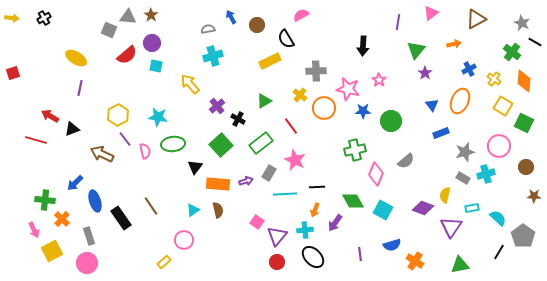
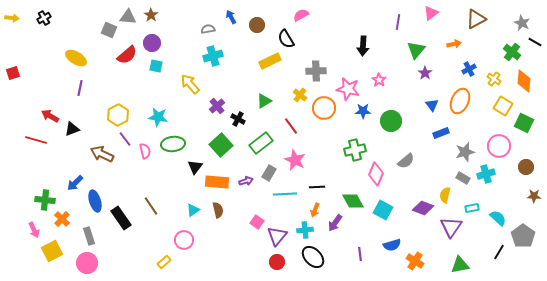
orange rectangle at (218, 184): moved 1 px left, 2 px up
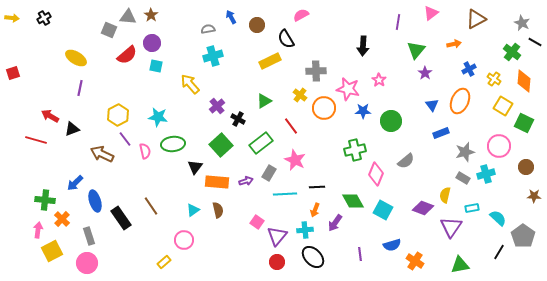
pink arrow at (34, 230): moved 4 px right; rotated 147 degrees counterclockwise
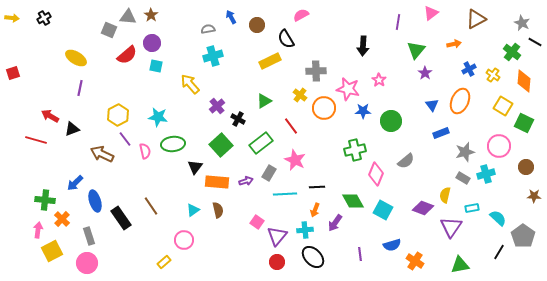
yellow cross at (494, 79): moved 1 px left, 4 px up
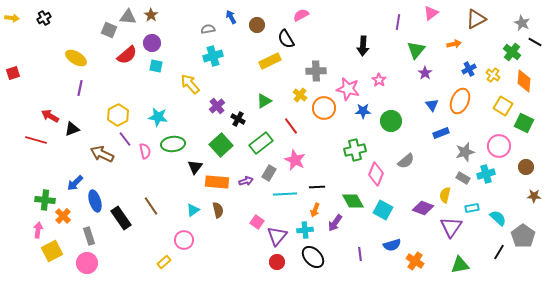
orange cross at (62, 219): moved 1 px right, 3 px up
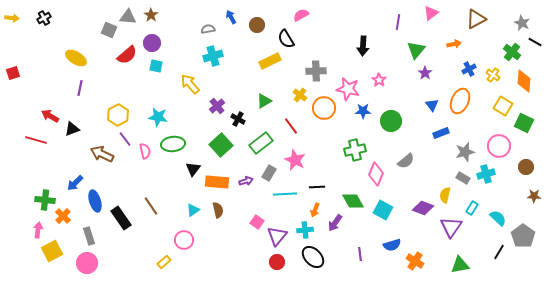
black triangle at (195, 167): moved 2 px left, 2 px down
cyan rectangle at (472, 208): rotated 48 degrees counterclockwise
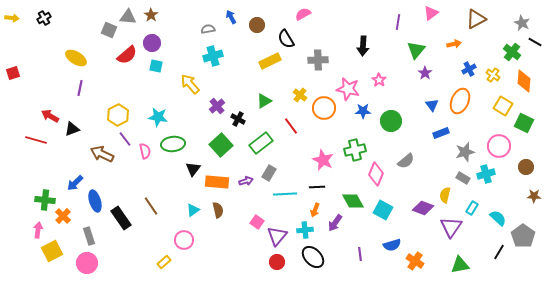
pink semicircle at (301, 15): moved 2 px right, 1 px up
gray cross at (316, 71): moved 2 px right, 11 px up
pink star at (295, 160): moved 28 px right
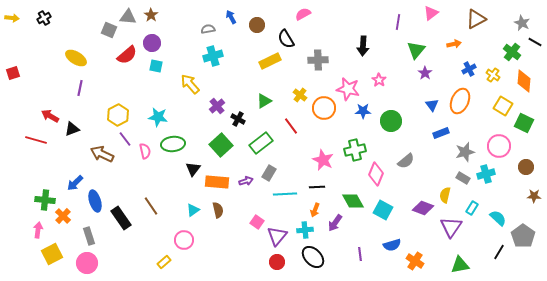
yellow square at (52, 251): moved 3 px down
